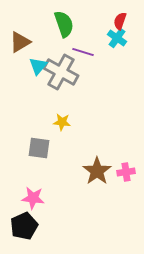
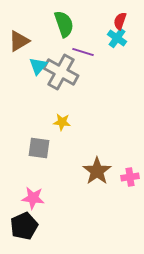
brown triangle: moved 1 px left, 1 px up
pink cross: moved 4 px right, 5 px down
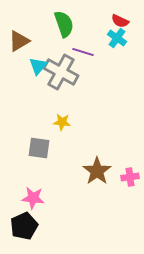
red semicircle: rotated 84 degrees counterclockwise
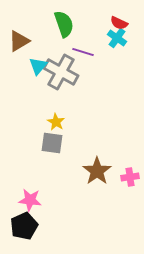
red semicircle: moved 1 px left, 2 px down
yellow star: moved 6 px left; rotated 24 degrees clockwise
gray square: moved 13 px right, 5 px up
pink star: moved 3 px left, 2 px down
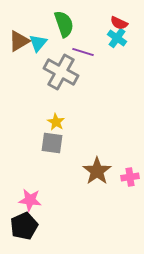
cyan triangle: moved 23 px up
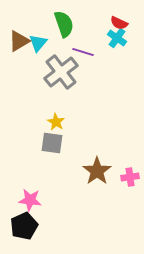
gray cross: rotated 24 degrees clockwise
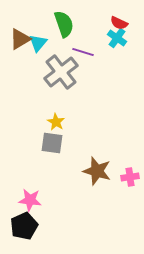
brown triangle: moved 1 px right, 2 px up
brown star: rotated 20 degrees counterclockwise
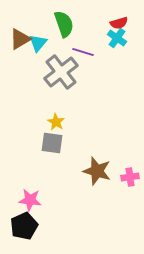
red semicircle: rotated 42 degrees counterclockwise
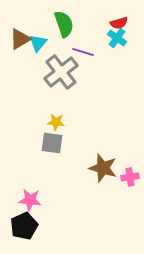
yellow star: rotated 24 degrees counterclockwise
brown star: moved 6 px right, 3 px up
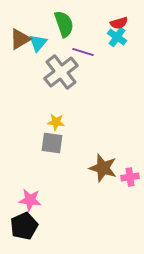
cyan cross: moved 1 px up
